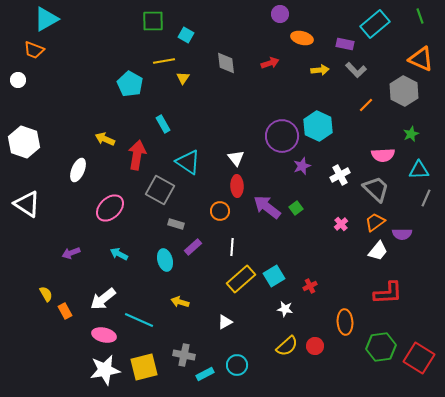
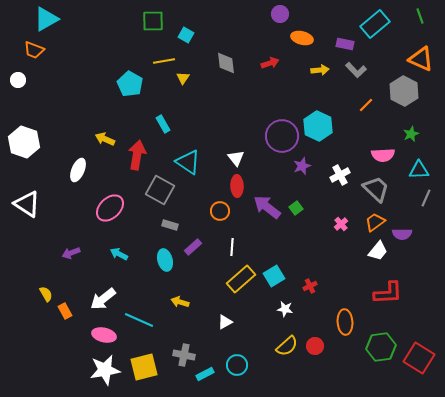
gray rectangle at (176, 224): moved 6 px left, 1 px down
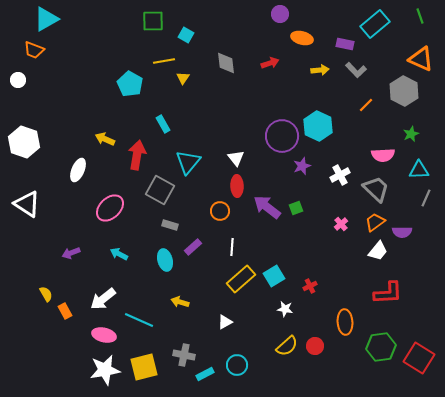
cyan triangle at (188, 162): rotated 36 degrees clockwise
green square at (296, 208): rotated 16 degrees clockwise
purple semicircle at (402, 234): moved 2 px up
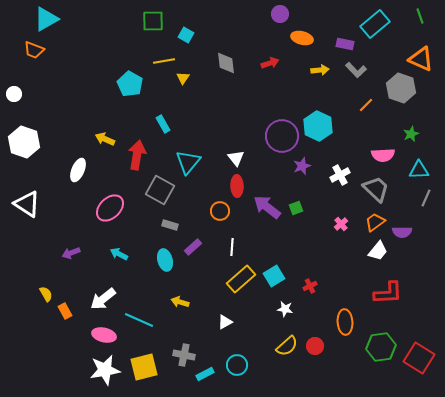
white circle at (18, 80): moved 4 px left, 14 px down
gray hexagon at (404, 91): moved 3 px left, 3 px up; rotated 8 degrees counterclockwise
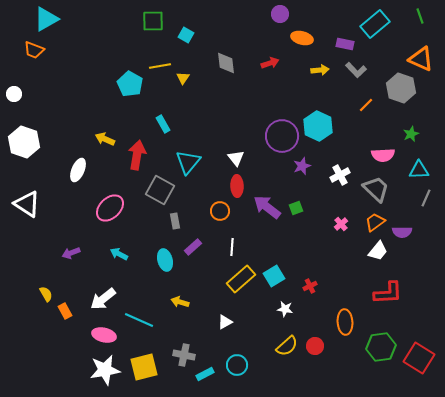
yellow line at (164, 61): moved 4 px left, 5 px down
gray rectangle at (170, 225): moved 5 px right, 4 px up; rotated 63 degrees clockwise
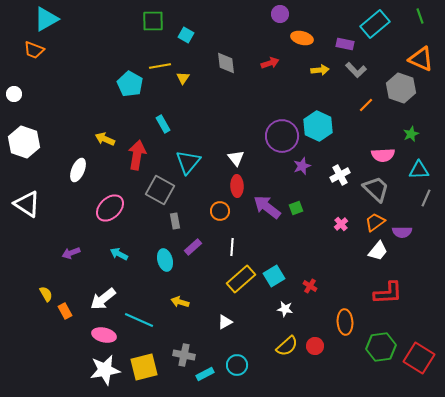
red cross at (310, 286): rotated 32 degrees counterclockwise
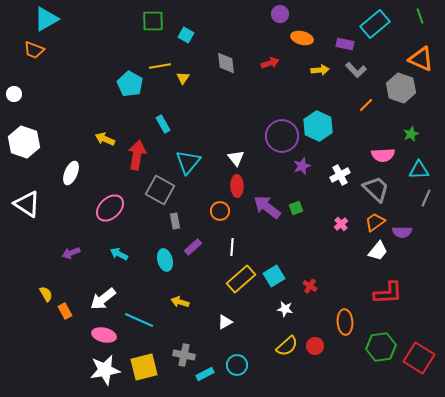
white ellipse at (78, 170): moved 7 px left, 3 px down
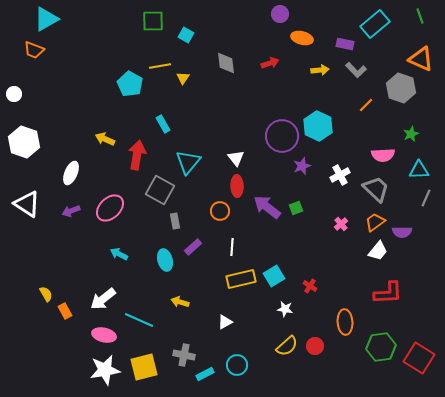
purple arrow at (71, 253): moved 42 px up
yellow rectangle at (241, 279): rotated 28 degrees clockwise
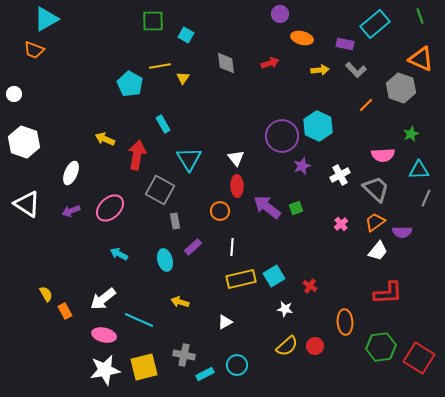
cyan triangle at (188, 162): moved 1 px right, 3 px up; rotated 12 degrees counterclockwise
